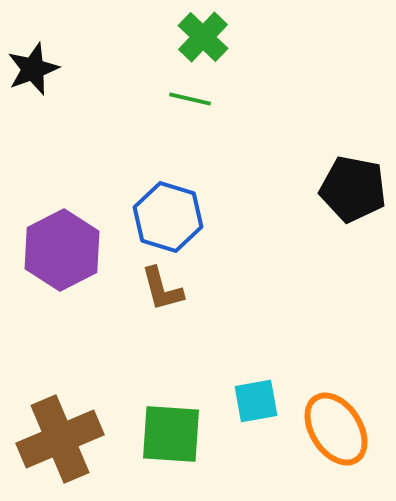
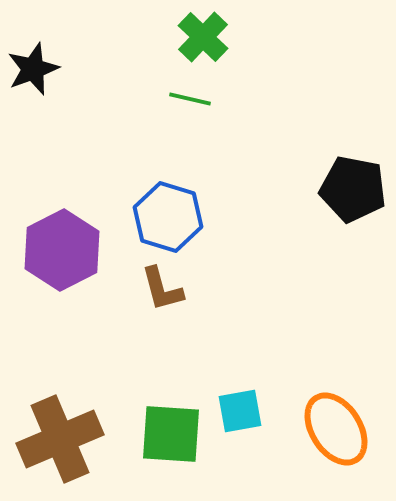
cyan square: moved 16 px left, 10 px down
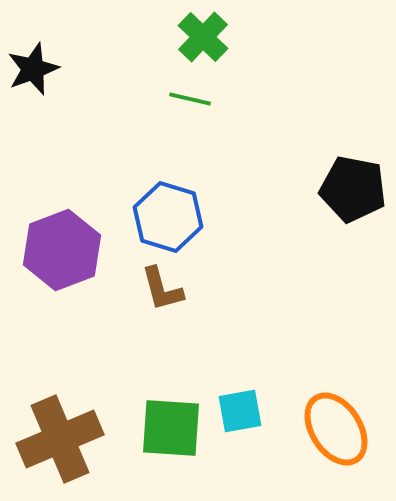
purple hexagon: rotated 6 degrees clockwise
green square: moved 6 px up
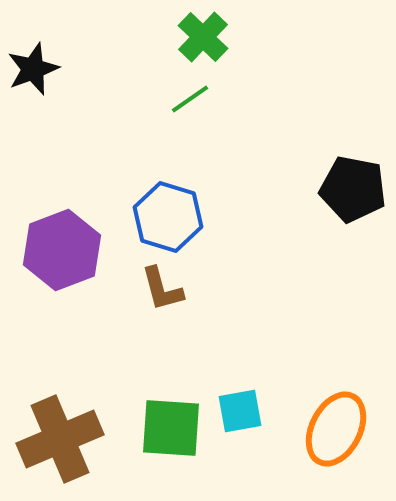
green line: rotated 48 degrees counterclockwise
orange ellipse: rotated 60 degrees clockwise
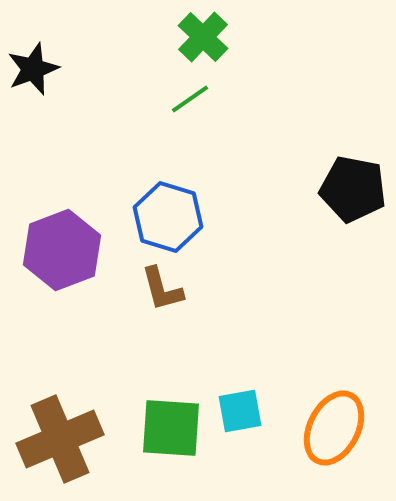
orange ellipse: moved 2 px left, 1 px up
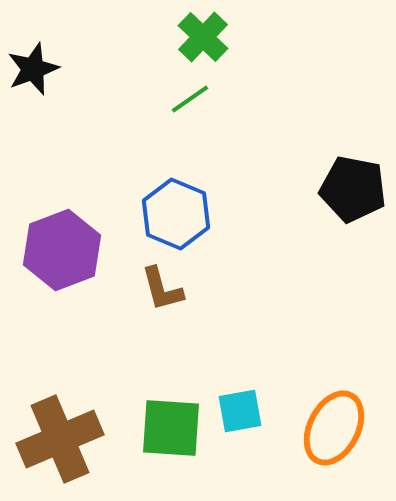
blue hexagon: moved 8 px right, 3 px up; rotated 6 degrees clockwise
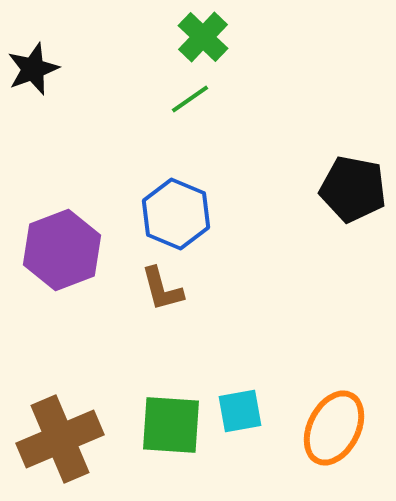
green square: moved 3 px up
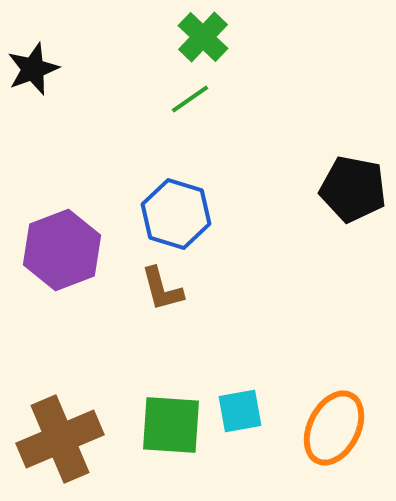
blue hexagon: rotated 6 degrees counterclockwise
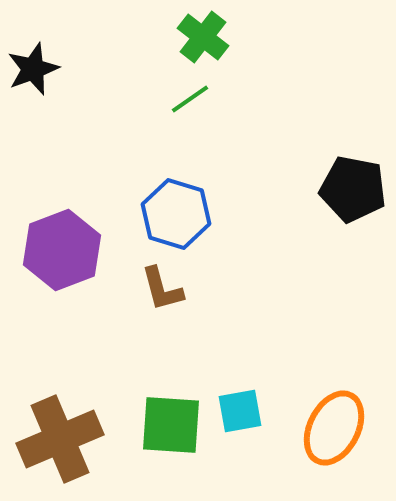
green cross: rotated 6 degrees counterclockwise
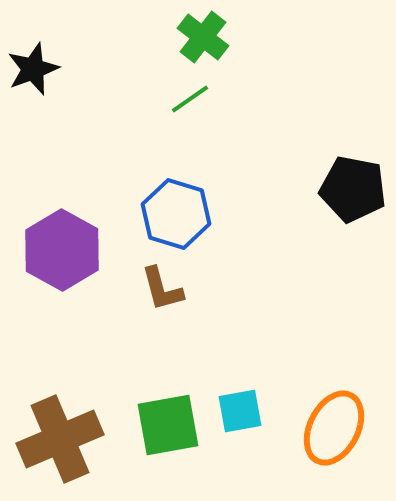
purple hexagon: rotated 10 degrees counterclockwise
green square: moved 3 px left; rotated 14 degrees counterclockwise
